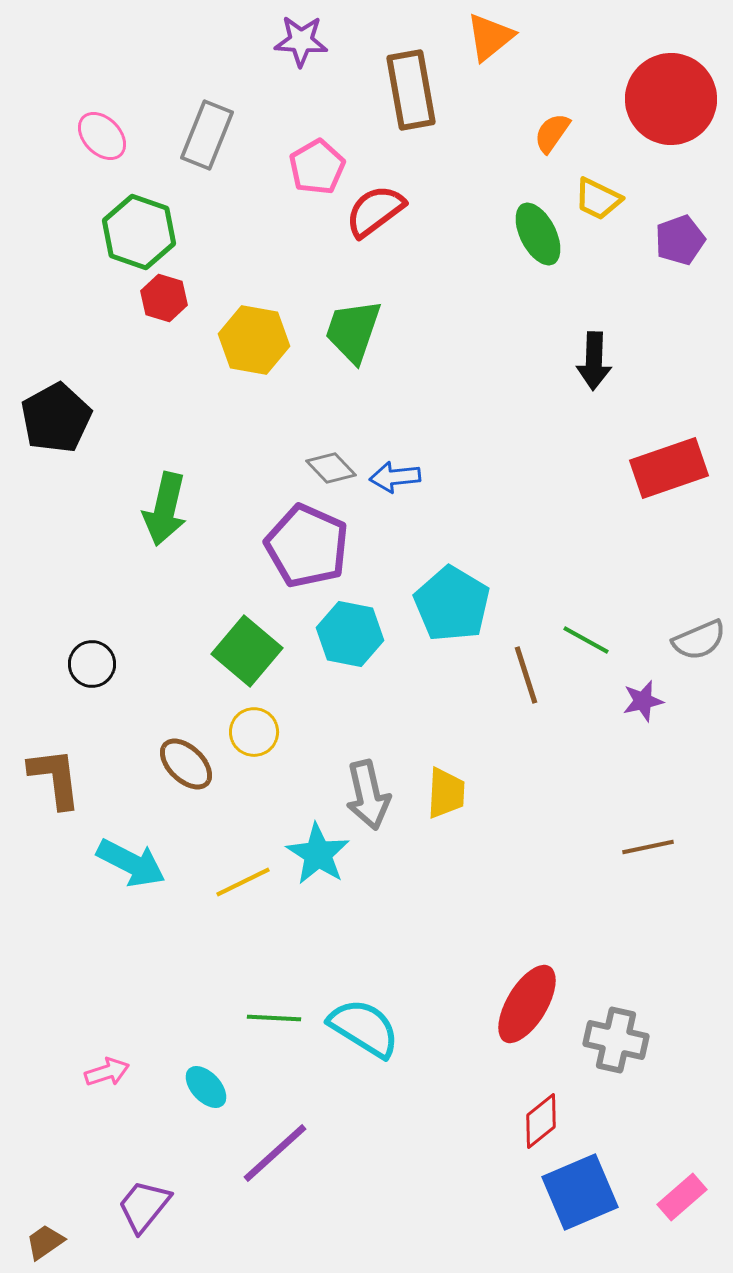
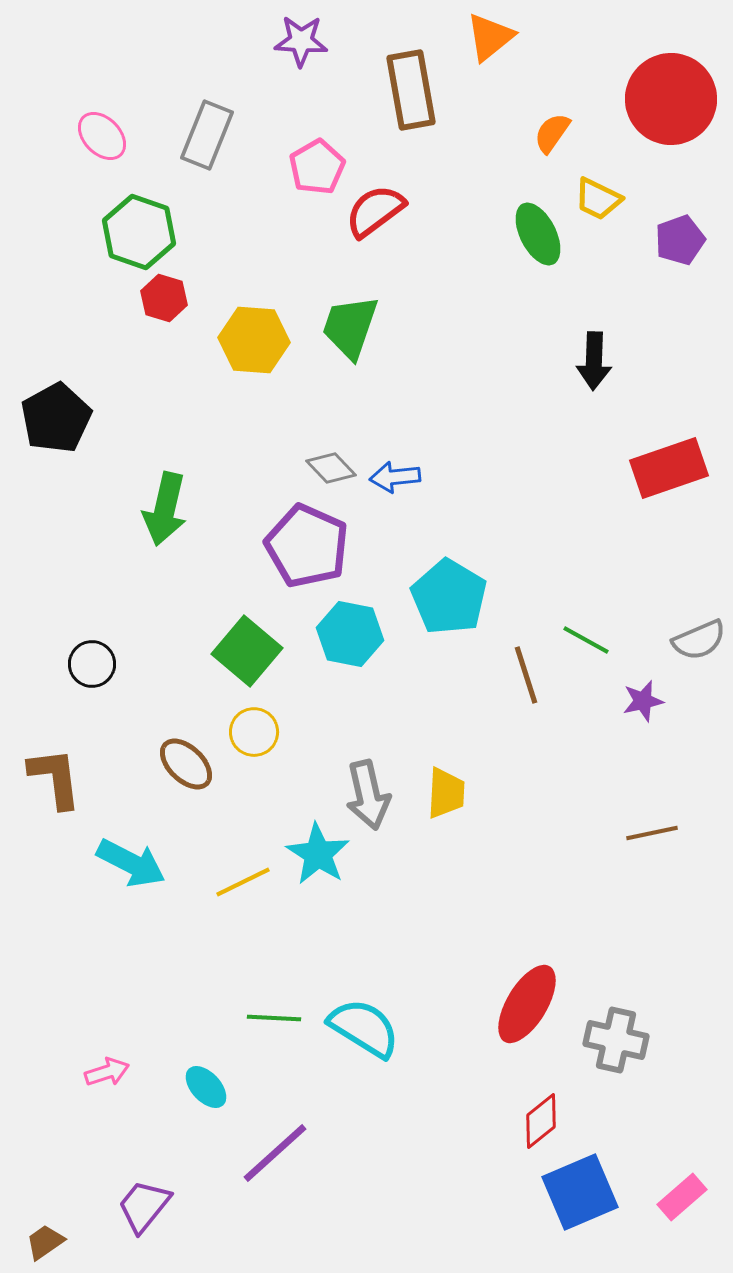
green trapezoid at (353, 331): moved 3 px left, 4 px up
yellow hexagon at (254, 340): rotated 6 degrees counterclockwise
cyan pentagon at (452, 604): moved 3 px left, 7 px up
brown line at (648, 847): moved 4 px right, 14 px up
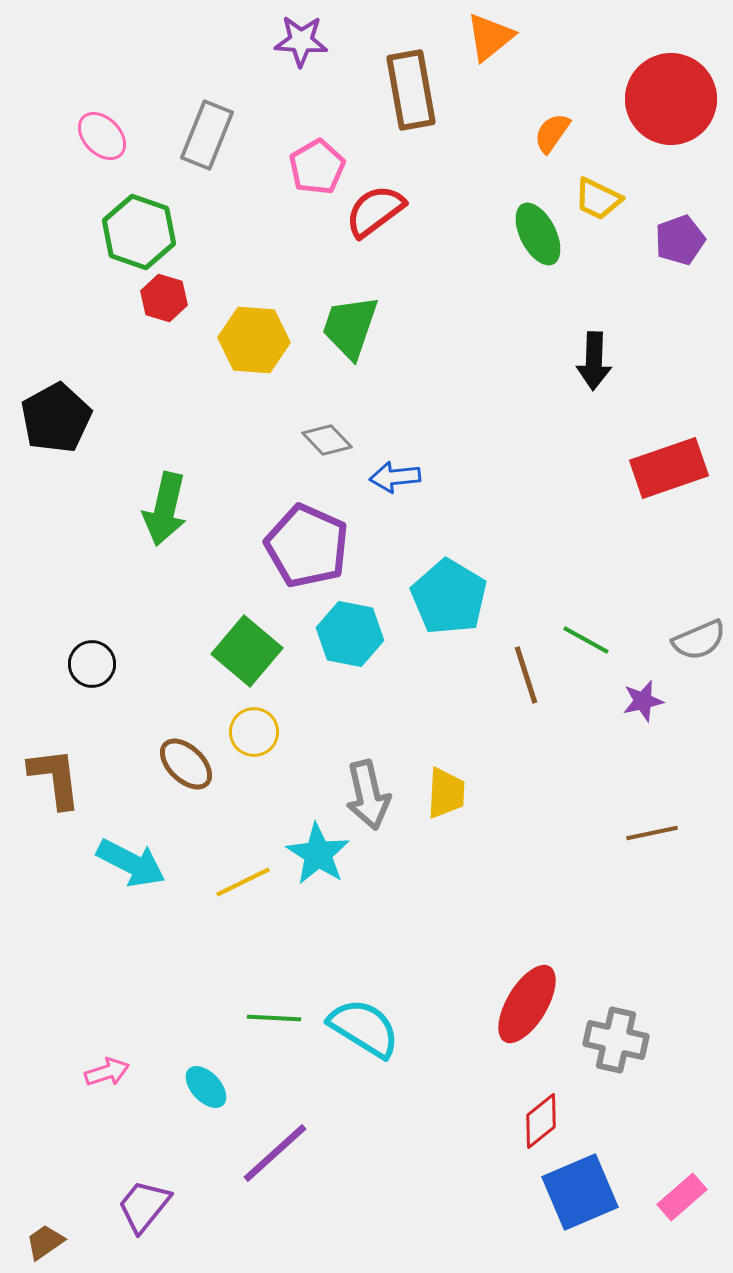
gray diamond at (331, 468): moved 4 px left, 28 px up
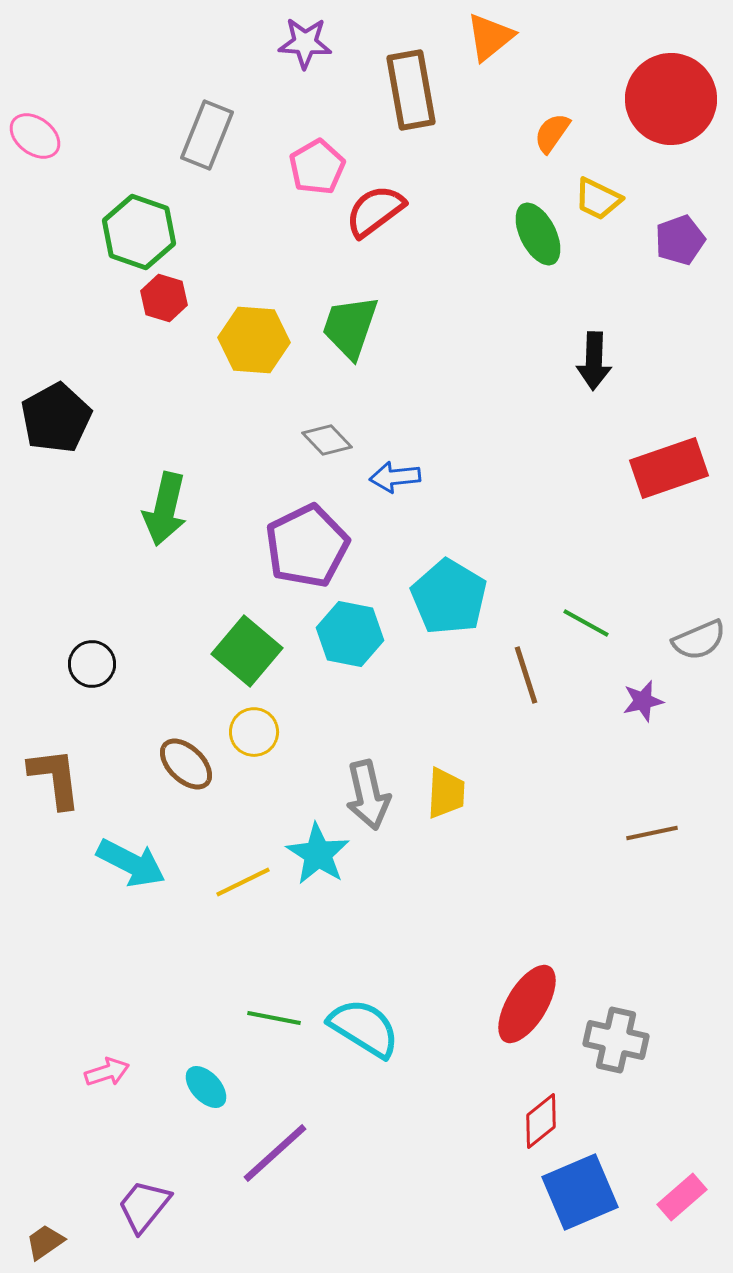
purple star at (301, 41): moved 4 px right, 2 px down
pink ellipse at (102, 136): moved 67 px left; rotated 9 degrees counterclockwise
purple pentagon at (307, 546): rotated 22 degrees clockwise
green line at (586, 640): moved 17 px up
green line at (274, 1018): rotated 8 degrees clockwise
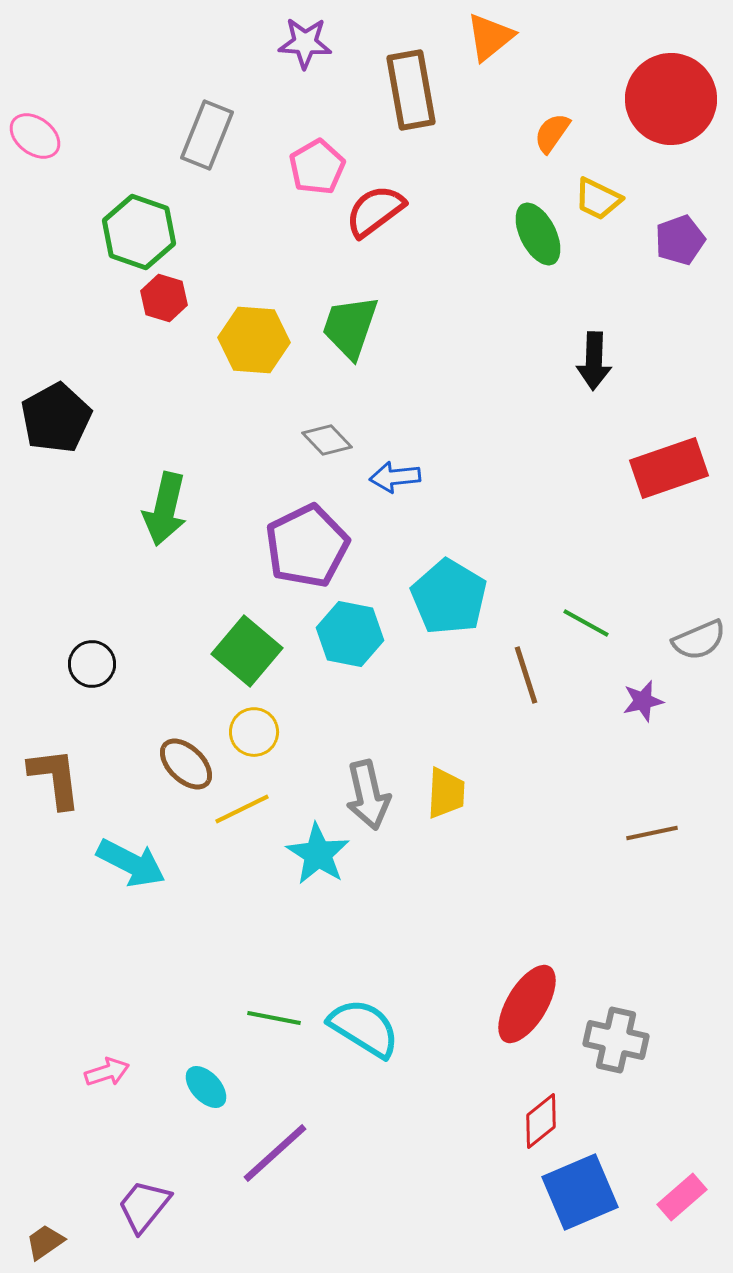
yellow line at (243, 882): moved 1 px left, 73 px up
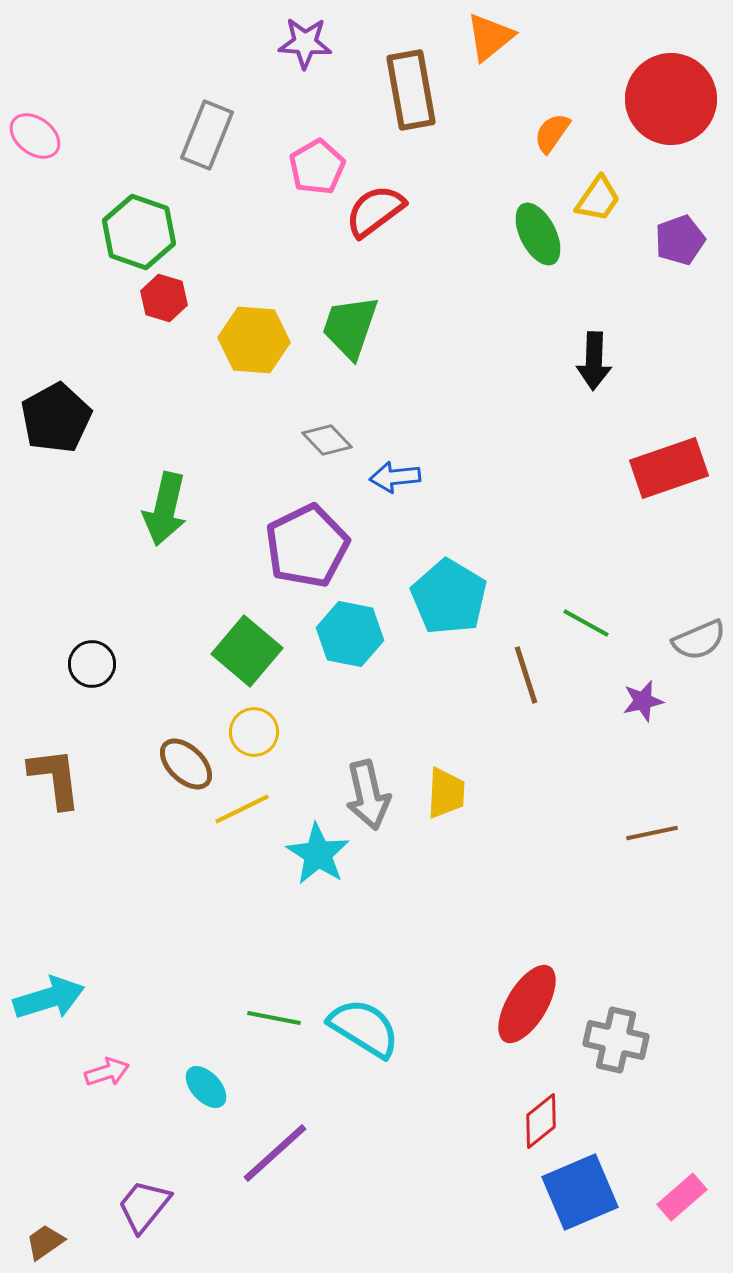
yellow trapezoid at (598, 199): rotated 81 degrees counterclockwise
cyan arrow at (131, 863): moved 82 px left, 135 px down; rotated 44 degrees counterclockwise
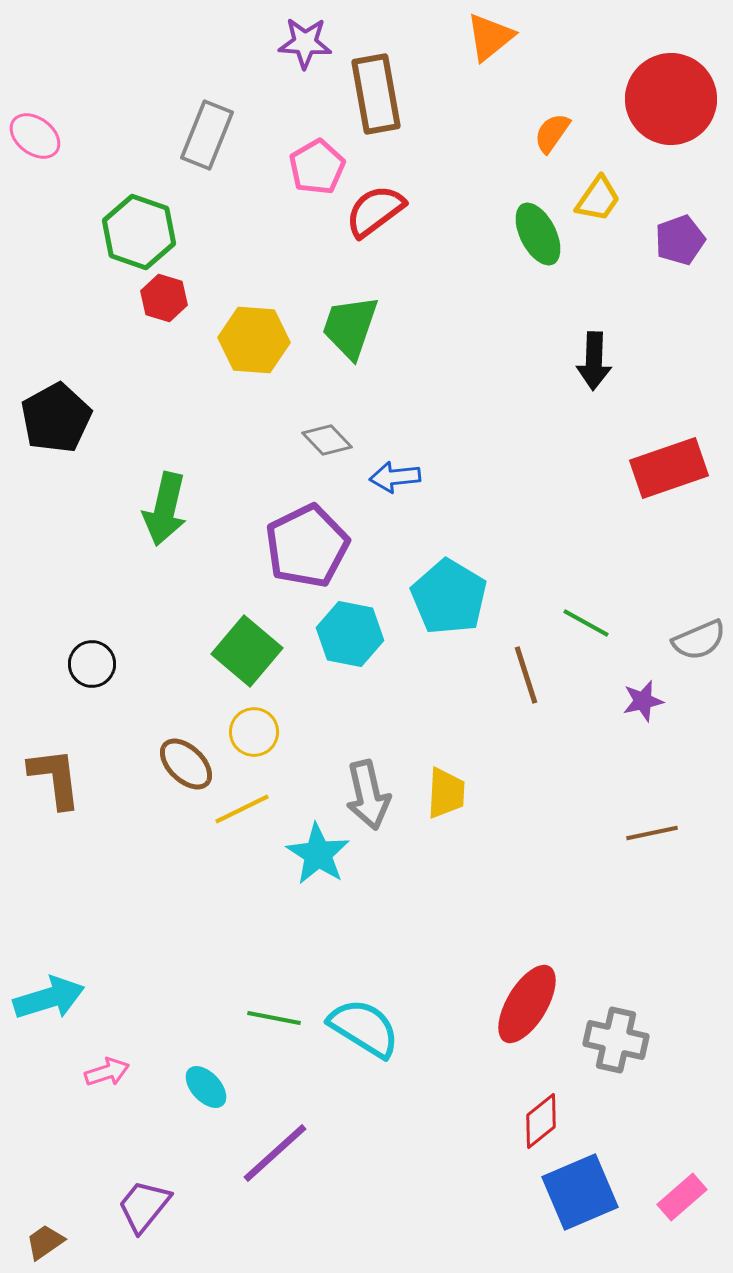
brown rectangle at (411, 90): moved 35 px left, 4 px down
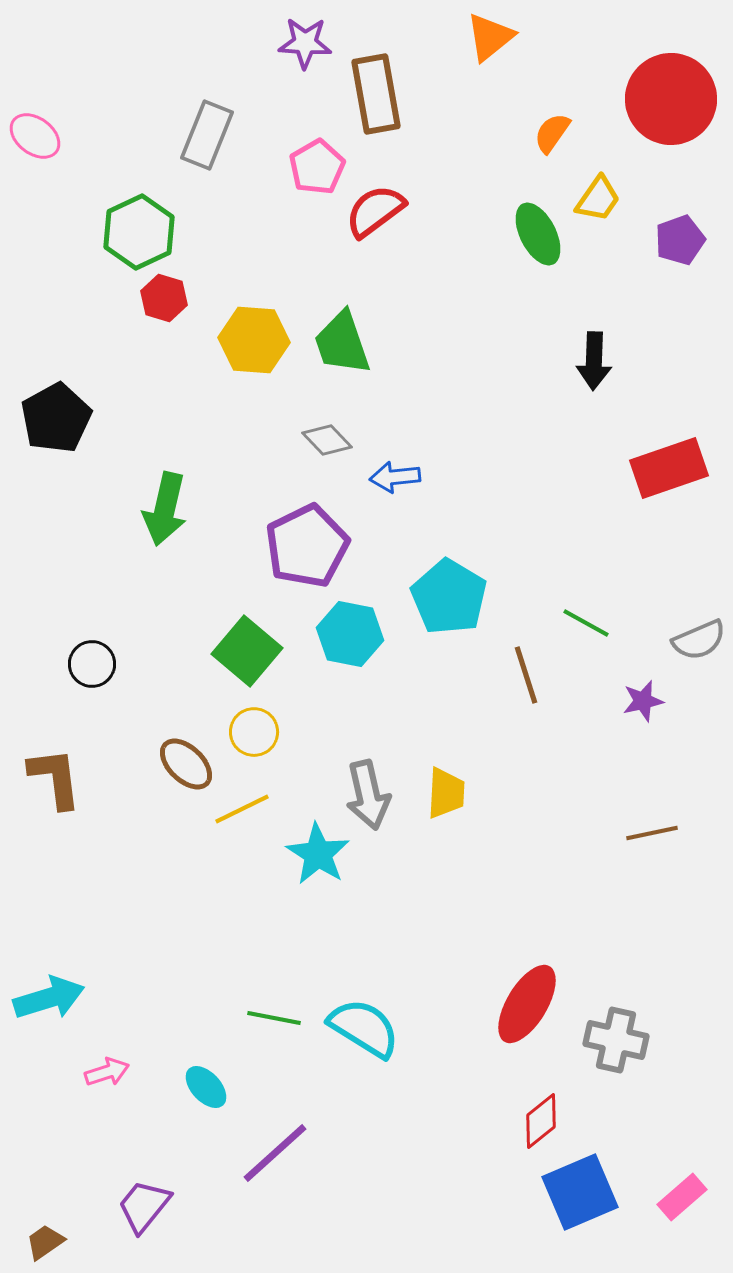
green hexagon at (139, 232): rotated 16 degrees clockwise
green trapezoid at (350, 327): moved 8 px left, 16 px down; rotated 38 degrees counterclockwise
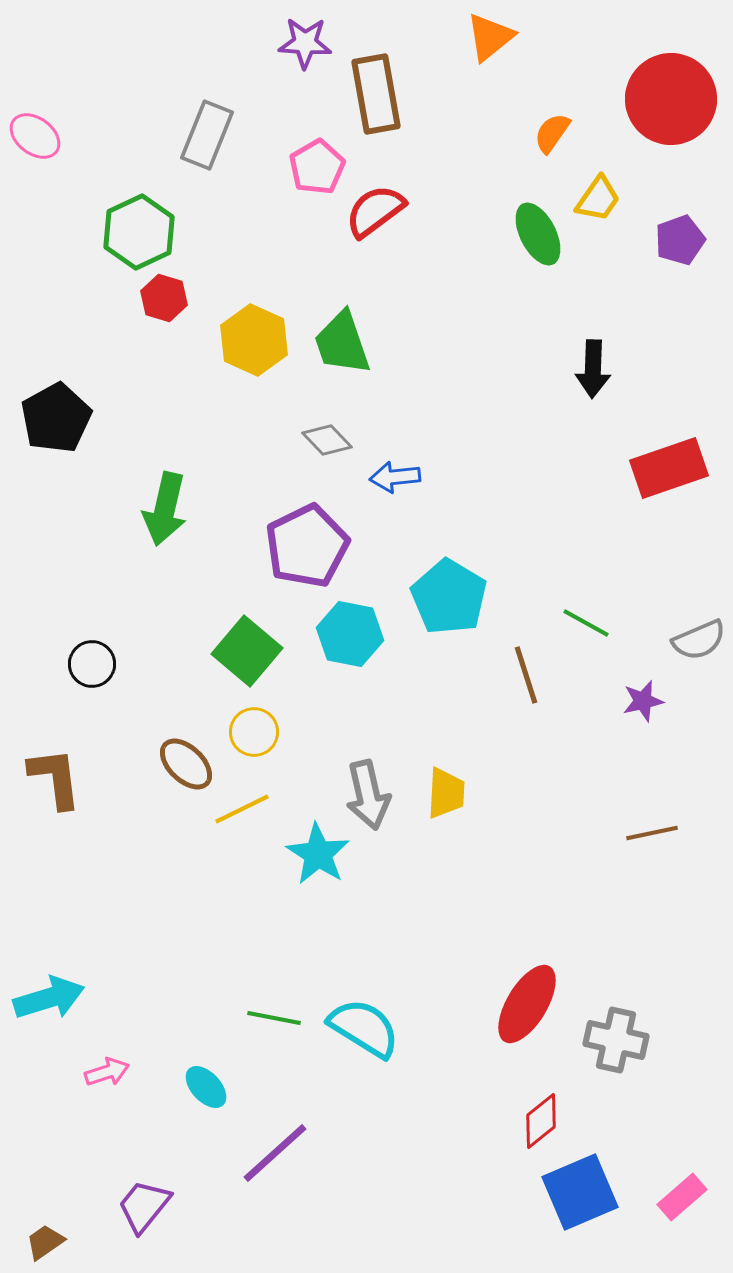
yellow hexagon at (254, 340): rotated 20 degrees clockwise
black arrow at (594, 361): moved 1 px left, 8 px down
